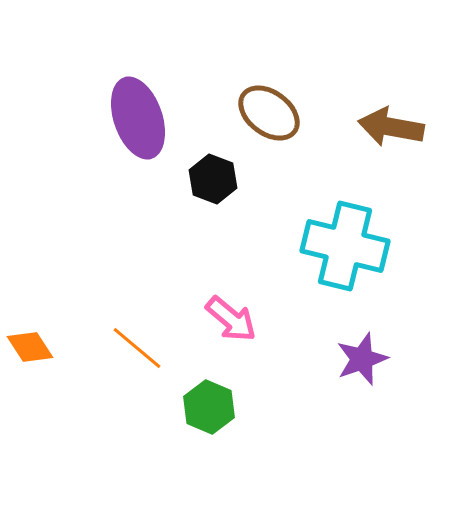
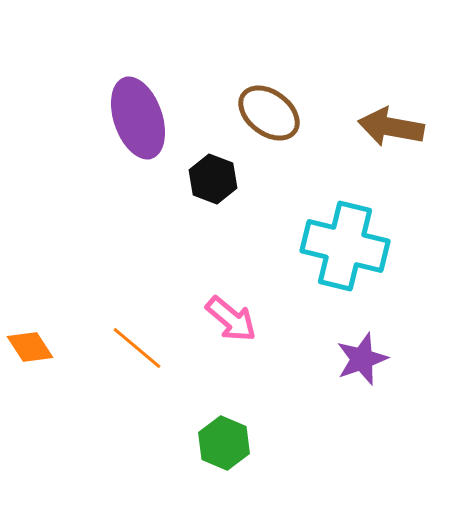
green hexagon: moved 15 px right, 36 px down
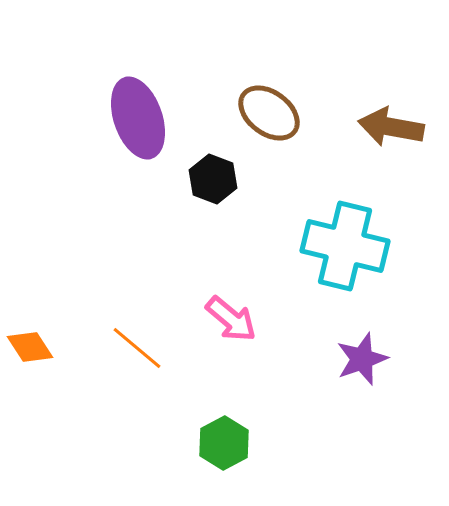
green hexagon: rotated 9 degrees clockwise
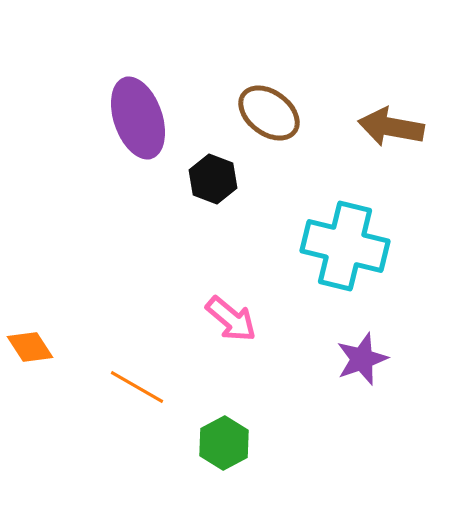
orange line: moved 39 px down; rotated 10 degrees counterclockwise
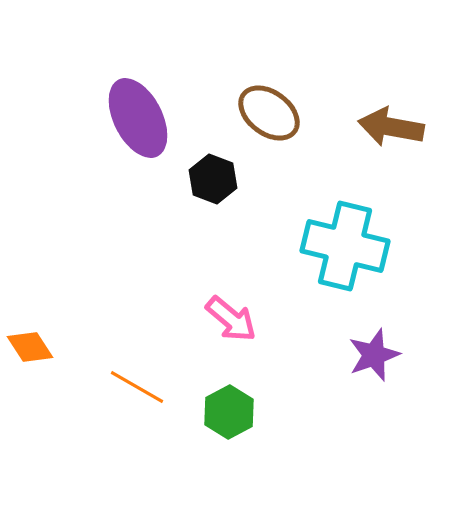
purple ellipse: rotated 8 degrees counterclockwise
purple star: moved 12 px right, 4 px up
green hexagon: moved 5 px right, 31 px up
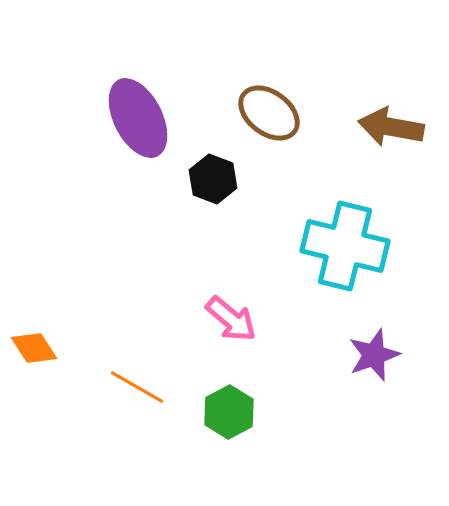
orange diamond: moved 4 px right, 1 px down
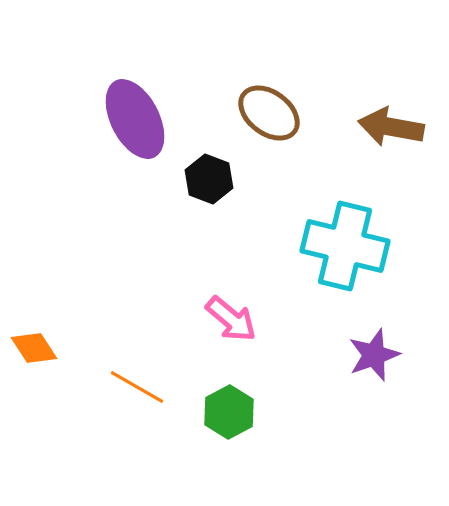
purple ellipse: moved 3 px left, 1 px down
black hexagon: moved 4 px left
